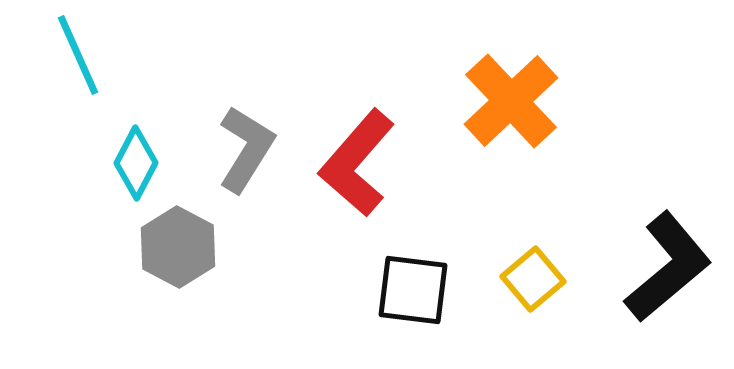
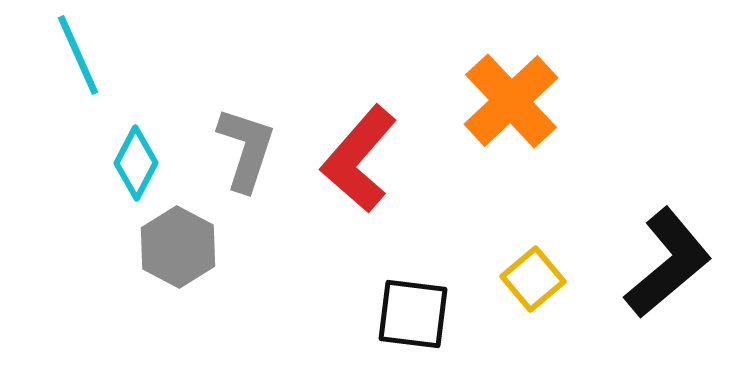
gray L-shape: rotated 14 degrees counterclockwise
red L-shape: moved 2 px right, 4 px up
black L-shape: moved 4 px up
black square: moved 24 px down
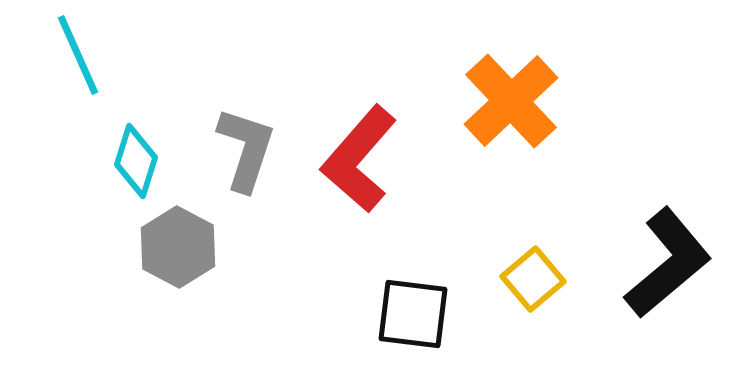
cyan diamond: moved 2 px up; rotated 10 degrees counterclockwise
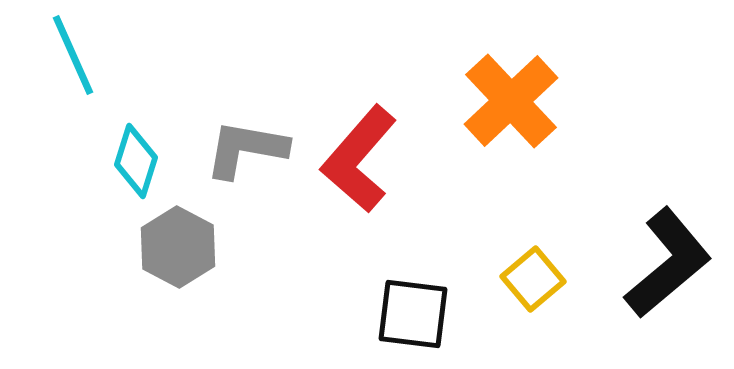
cyan line: moved 5 px left
gray L-shape: rotated 98 degrees counterclockwise
